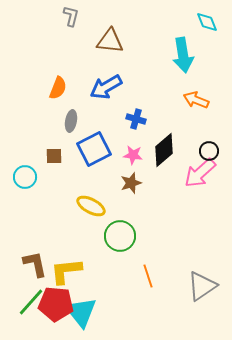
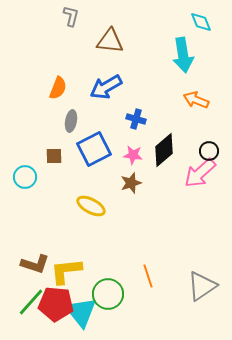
cyan diamond: moved 6 px left
green circle: moved 12 px left, 58 px down
brown L-shape: rotated 120 degrees clockwise
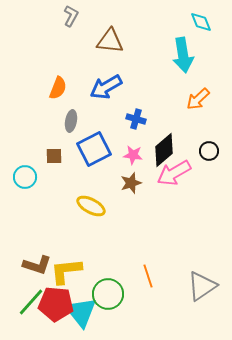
gray L-shape: rotated 15 degrees clockwise
orange arrow: moved 2 px right, 1 px up; rotated 65 degrees counterclockwise
pink arrow: moved 26 px left; rotated 12 degrees clockwise
brown L-shape: moved 2 px right, 1 px down
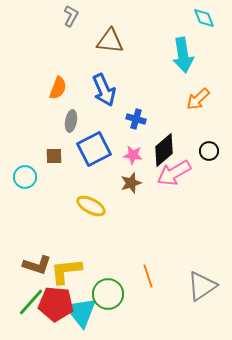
cyan diamond: moved 3 px right, 4 px up
blue arrow: moved 2 px left, 3 px down; rotated 84 degrees counterclockwise
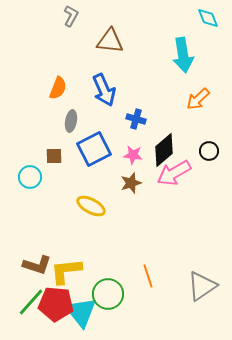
cyan diamond: moved 4 px right
cyan circle: moved 5 px right
